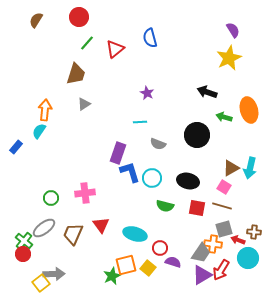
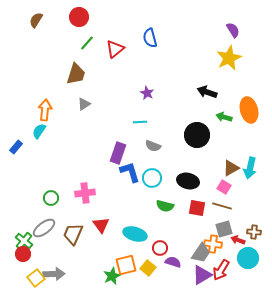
gray semicircle at (158, 144): moved 5 px left, 2 px down
yellow square at (41, 283): moved 5 px left, 5 px up
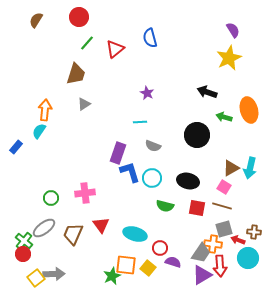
orange square at (126, 265): rotated 20 degrees clockwise
red arrow at (221, 270): moved 1 px left, 4 px up; rotated 35 degrees counterclockwise
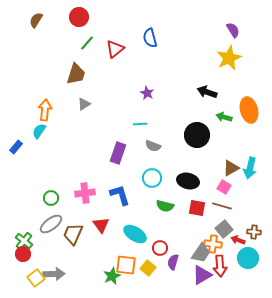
cyan line at (140, 122): moved 2 px down
blue L-shape at (130, 172): moved 10 px left, 23 px down
gray ellipse at (44, 228): moved 7 px right, 4 px up
gray square at (224, 229): rotated 24 degrees counterclockwise
cyan ellipse at (135, 234): rotated 15 degrees clockwise
purple semicircle at (173, 262): rotated 91 degrees counterclockwise
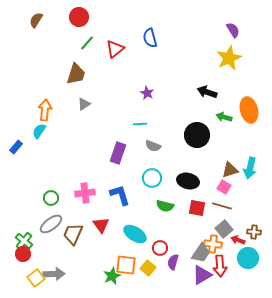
brown triangle at (231, 168): moved 1 px left, 2 px down; rotated 12 degrees clockwise
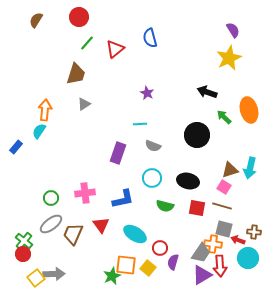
green arrow at (224, 117): rotated 28 degrees clockwise
blue L-shape at (120, 195): moved 3 px right, 4 px down; rotated 95 degrees clockwise
gray square at (224, 229): rotated 36 degrees counterclockwise
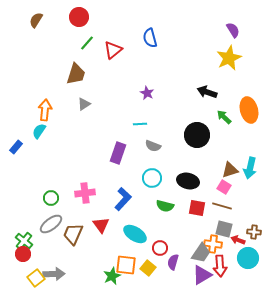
red triangle at (115, 49): moved 2 px left, 1 px down
blue L-shape at (123, 199): rotated 35 degrees counterclockwise
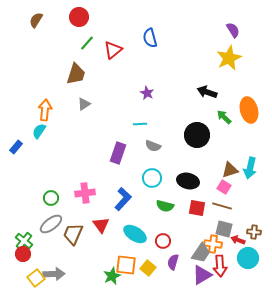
red circle at (160, 248): moved 3 px right, 7 px up
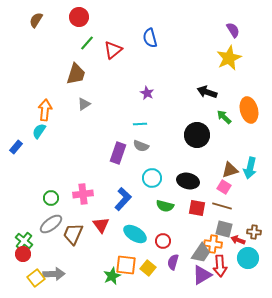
gray semicircle at (153, 146): moved 12 px left
pink cross at (85, 193): moved 2 px left, 1 px down
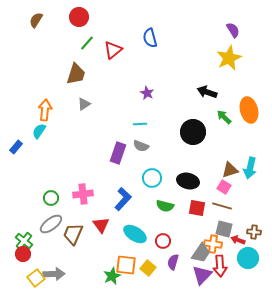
black circle at (197, 135): moved 4 px left, 3 px up
purple triangle at (202, 275): rotated 15 degrees counterclockwise
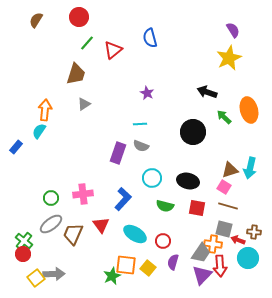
brown line at (222, 206): moved 6 px right
